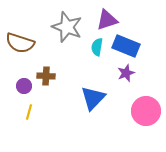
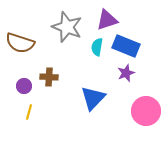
brown cross: moved 3 px right, 1 px down
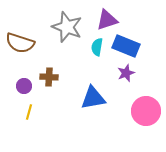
blue triangle: rotated 36 degrees clockwise
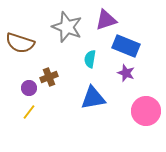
purple triangle: moved 1 px left
cyan semicircle: moved 7 px left, 12 px down
purple star: rotated 30 degrees counterclockwise
brown cross: rotated 24 degrees counterclockwise
purple circle: moved 5 px right, 2 px down
yellow line: rotated 21 degrees clockwise
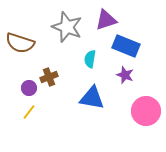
purple star: moved 1 px left, 2 px down
blue triangle: moved 1 px left; rotated 20 degrees clockwise
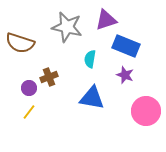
gray star: rotated 8 degrees counterclockwise
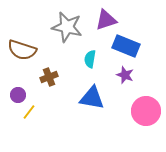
brown semicircle: moved 2 px right, 7 px down
purple circle: moved 11 px left, 7 px down
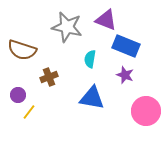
purple triangle: rotated 40 degrees clockwise
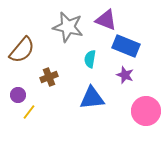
gray star: moved 1 px right
brown semicircle: rotated 68 degrees counterclockwise
blue triangle: rotated 16 degrees counterclockwise
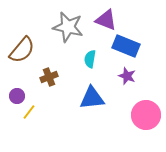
purple star: moved 2 px right, 1 px down
purple circle: moved 1 px left, 1 px down
pink circle: moved 4 px down
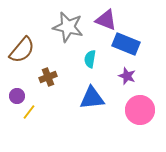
blue rectangle: moved 2 px up
brown cross: moved 1 px left
pink circle: moved 6 px left, 5 px up
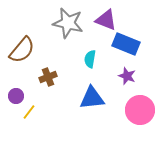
gray star: moved 4 px up
purple circle: moved 1 px left
